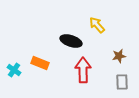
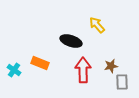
brown star: moved 8 px left, 10 px down
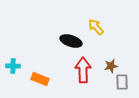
yellow arrow: moved 1 px left, 2 px down
orange rectangle: moved 16 px down
cyan cross: moved 1 px left, 4 px up; rotated 32 degrees counterclockwise
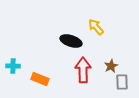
brown star: rotated 16 degrees counterclockwise
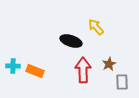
brown star: moved 2 px left, 2 px up
orange rectangle: moved 5 px left, 8 px up
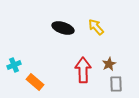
black ellipse: moved 8 px left, 13 px up
cyan cross: moved 1 px right, 1 px up; rotated 24 degrees counterclockwise
orange rectangle: moved 11 px down; rotated 18 degrees clockwise
gray rectangle: moved 6 px left, 2 px down
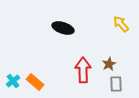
yellow arrow: moved 25 px right, 3 px up
cyan cross: moved 1 px left, 16 px down; rotated 16 degrees counterclockwise
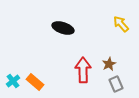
gray rectangle: rotated 21 degrees counterclockwise
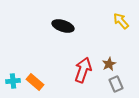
yellow arrow: moved 3 px up
black ellipse: moved 2 px up
red arrow: rotated 20 degrees clockwise
cyan cross: rotated 32 degrees clockwise
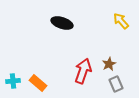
black ellipse: moved 1 px left, 3 px up
red arrow: moved 1 px down
orange rectangle: moved 3 px right, 1 px down
